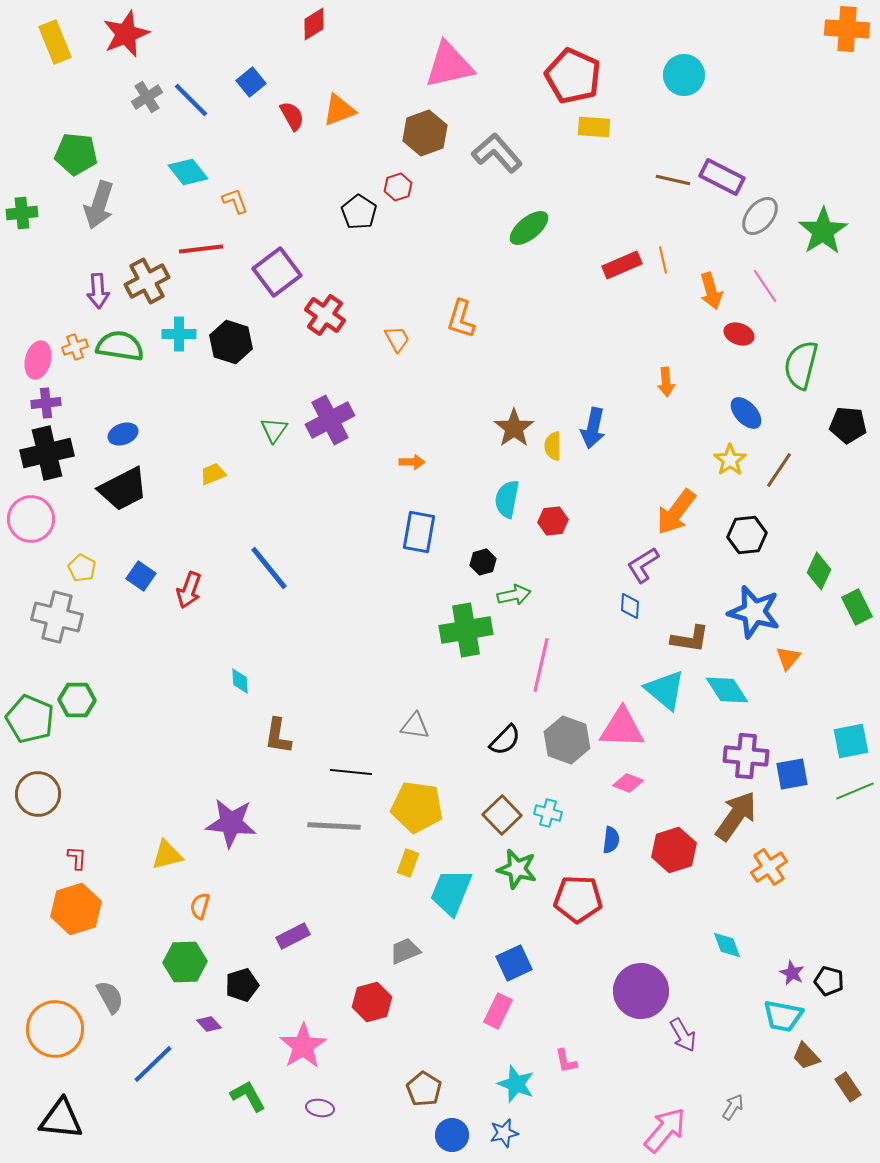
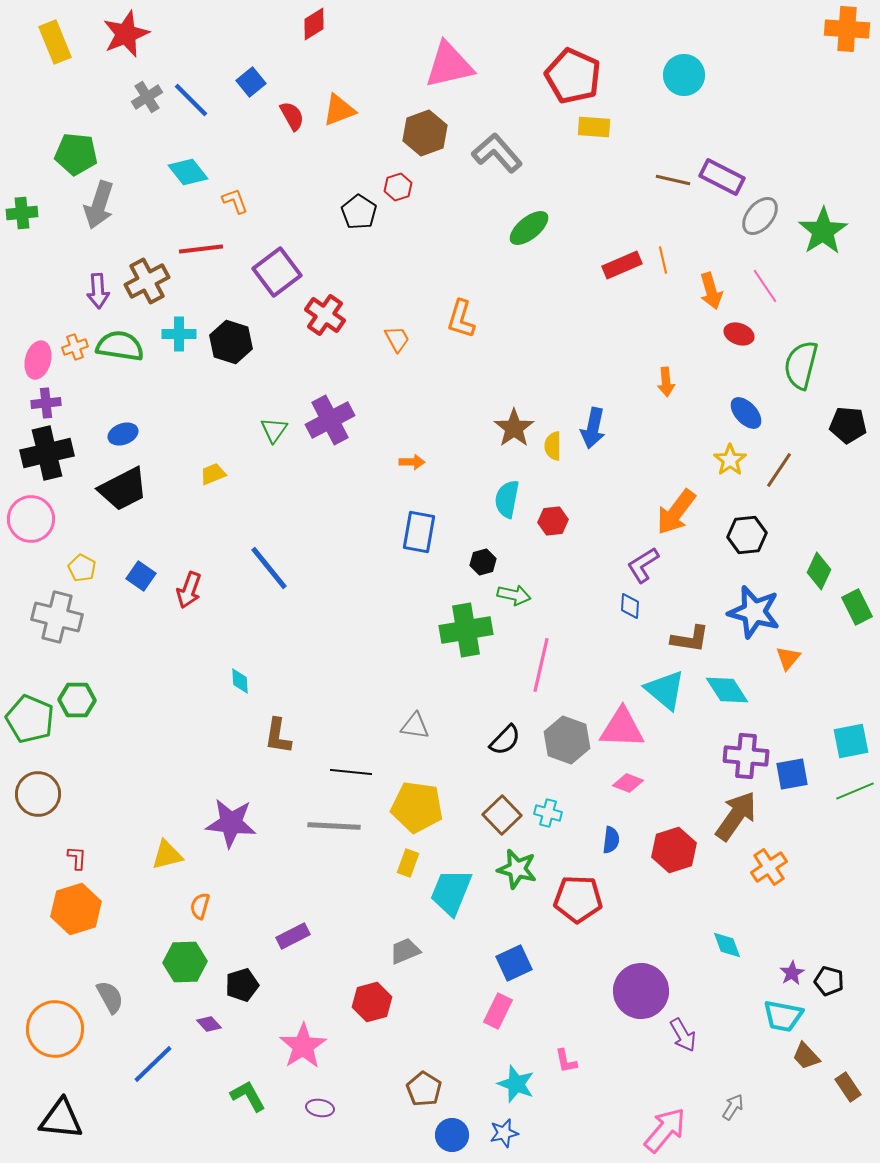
green arrow at (514, 595): rotated 24 degrees clockwise
purple star at (792, 973): rotated 15 degrees clockwise
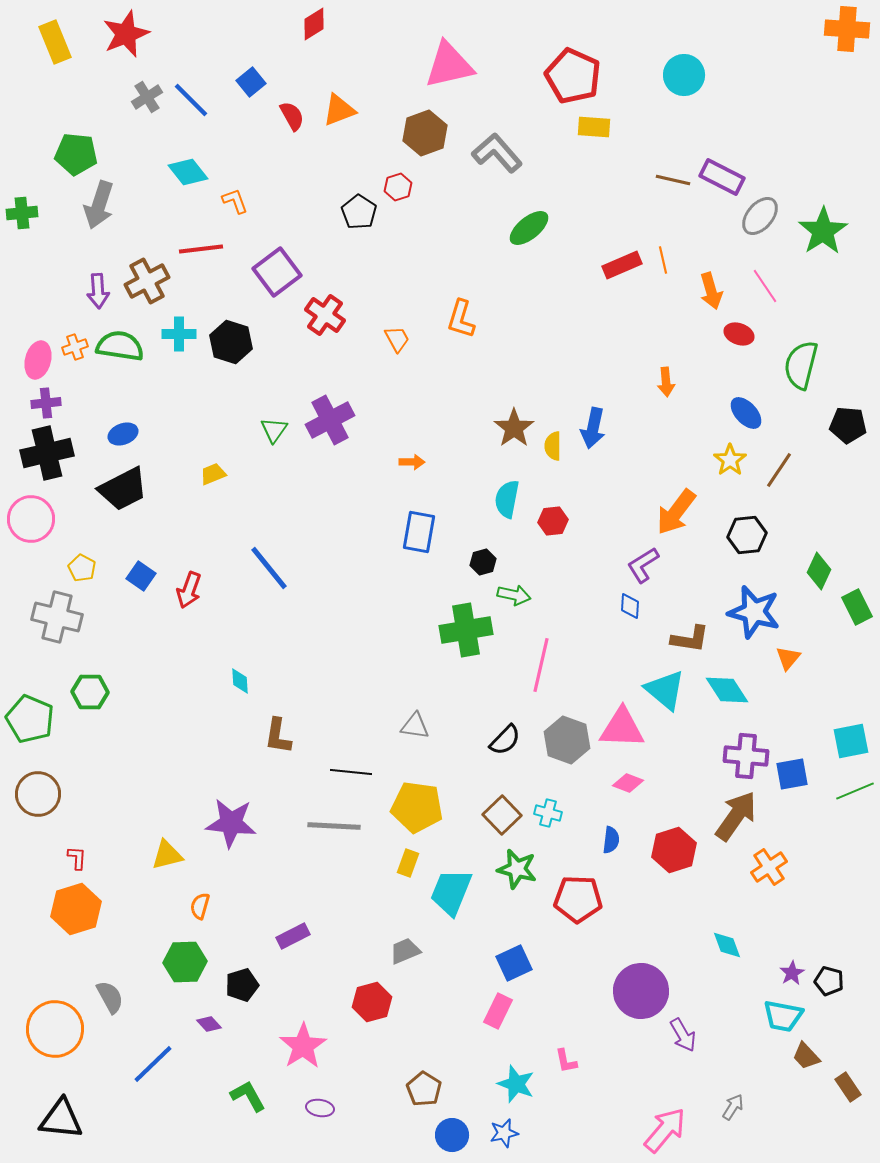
green hexagon at (77, 700): moved 13 px right, 8 px up
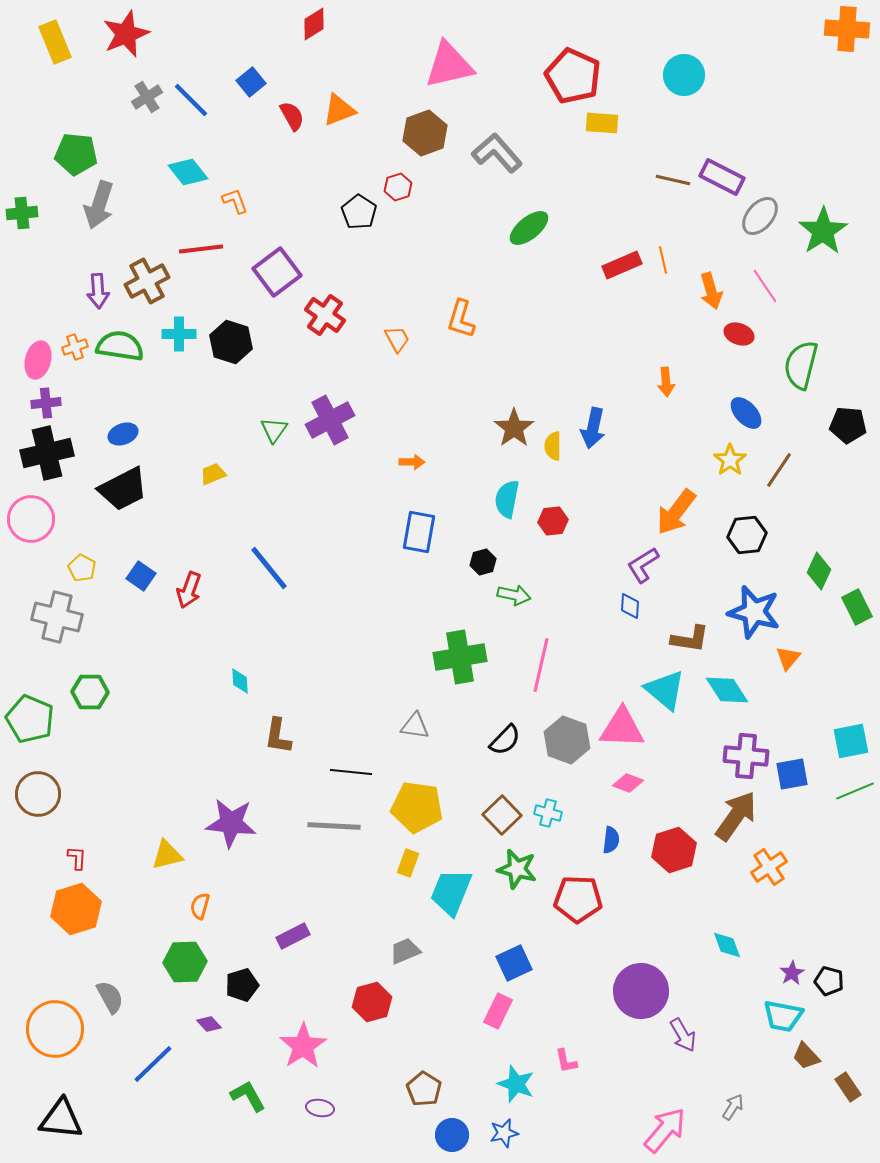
yellow rectangle at (594, 127): moved 8 px right, 4 px up
green cross at (466, 630): moved 6 px left, 27 px down
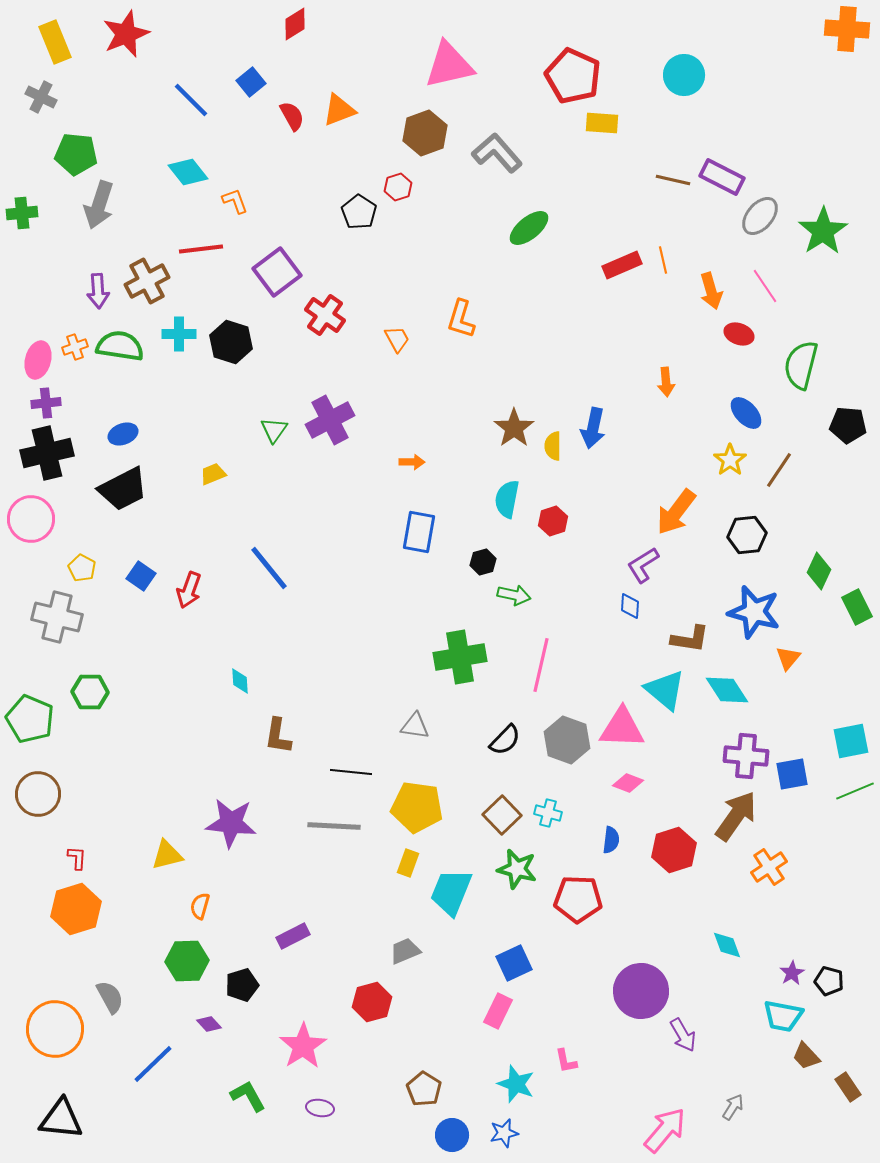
red diamond at (314, 24): moved 19 px left
gray cross at (147, 97): moved 106 px left; rotated 32 degrees counterclockwise
red hexagon at (553, 521): rotated 12 degrees counterclockwise
green hexagon at (185, 962): moved 2 px right, 1 px up
